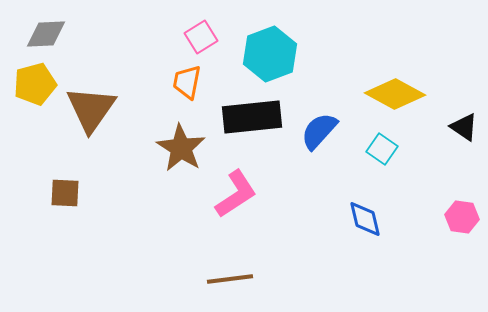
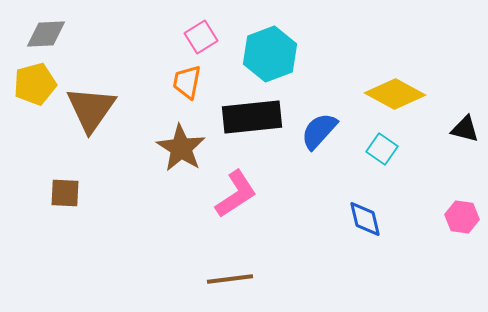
black triangle: moved 1 px right, 2 px down; rotated 20 degrees counterclockwise
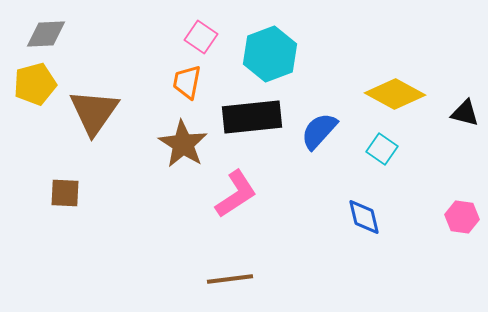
pink square: rotated 24 degrees counterclockwise
brown triangle: moved 3 px right, 3 px down
black triangle: moved 16 px up
brown star: moved 2 px right, 4 px up
blue diamond: moved 1 px left, 2 px up
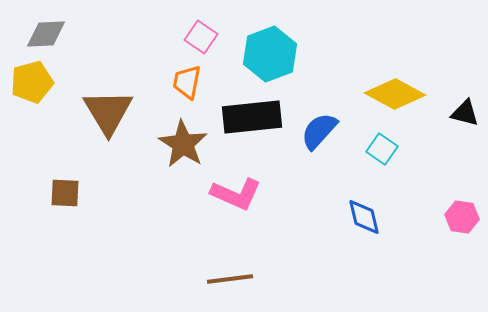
yellow pentagon: moved 3 px left, 2 px up
brown triangle: moved 14 px right; rotated 6 degrees counterclockwise
pink L-shape: rotated 57 degrees clockwise
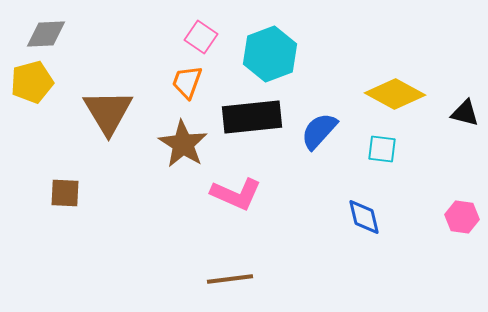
orange trapezoid: rotated 9 degrees clockwise
cyan square: rotated 28 degrees counterclockwise
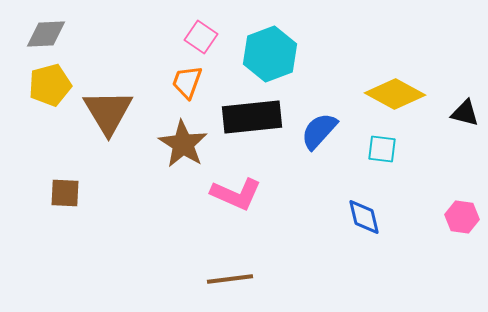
yellow pentagon: moved 18 px right, 3 px down
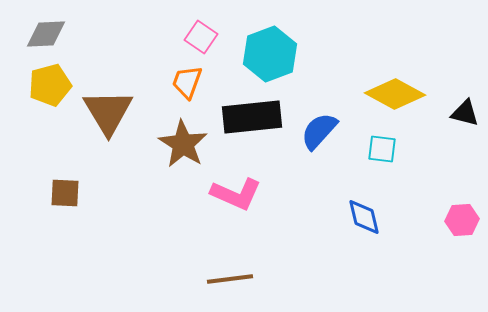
pink hexagon: moved 3 px down; rotated 12 degrees counterclockwise
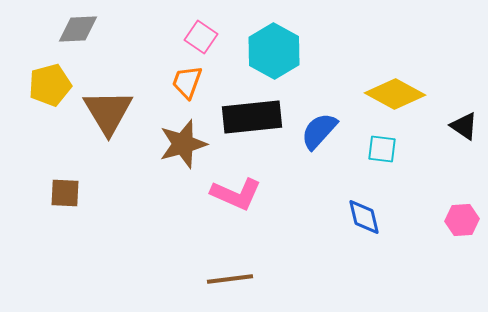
gray diamond: moved 32 px right, 5 px up
cyan hexagon: moved 4 px right, 3 px up; rotated 10 degrees counterclockwise
black triangle: moved 1 px left, 13 px down; rotated 20 degrees clockwise
brown star: rotated 24 degrees clockwise
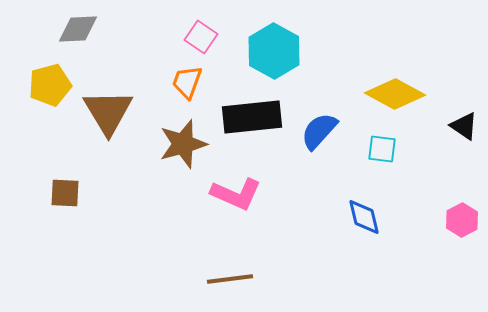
pink hexagon: rotated 24 degrees counterclockwise
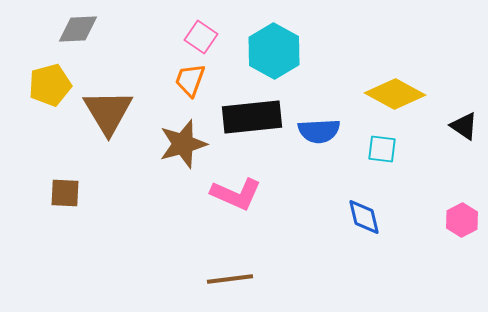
orange trapezoid: moved 3 px right, 2 px up
blue semicircle: rotated 135 degrees counterclockwise
